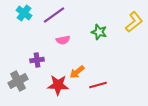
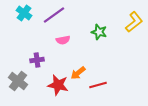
orange arrow: moved 1 px right, 1 px down
gray cross: rotated 24 degrees counterclockwise
red star: rotated 10 degrees clockwise
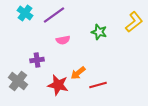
cyan cross: moved 1 px right
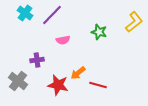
purple line: moved 2 px left; rotated 10 degrees counterclockwise
red line: rotated 30 degrees clockwise
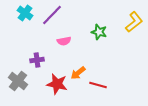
pink semicircle: moved 1 px right, 1 px down
red star: moved 1 px left, 1 px up
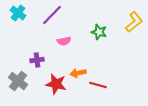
cyan cross: moved 7 px left
orange arrow: rotated 28 degrees clockwise
red star: moved 1 px left
